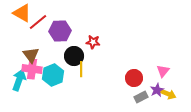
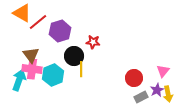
purple hexagon: rotated 15 degrees counterclockwise
yellow arrow: rotated 56 degrees clockwise
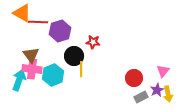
red line: rotated 42 degrees clockwise
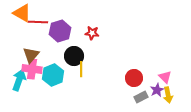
red star: moved 1 px left, 9 px up
brown triangle: rotated 18 degrees clockwise
pink triangle: moved 2 px right, 6 px down; rotated 24 degrees counterclockwise
yellow arrow: moved 1 px down
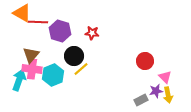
purple hexagon: rotated 25 degrees counterclockwise
yellow line: rotated 49 degrees clockwise
red circle: moved 11 px right, 17 px up
purple star: moved 1 px left, 1 px down; rotated 16 degrees clockwise
gray rectangle: moved 3 px down
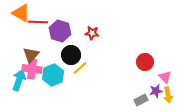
orange triangle: moved 1 px left
black circle: moved 3 px left, 1 px up
red circle: moved 1 px down
yellow line: moved 1 px left, 1 px up
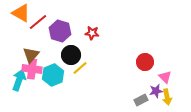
red line: rotated 42 degrees counterclockwise
yellow arrow: moved 1 px left, 2 px down
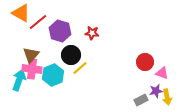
pink triangle: moved 3 px left, 4 px up; rotated 24 degrees counterclockwise
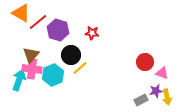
purple hexagon: moved 2 px left, 1 px up
